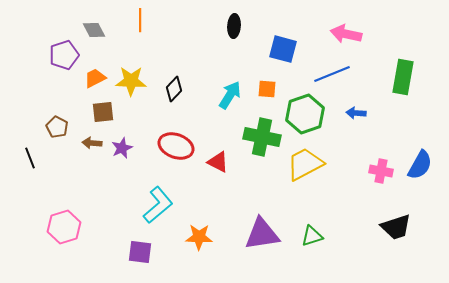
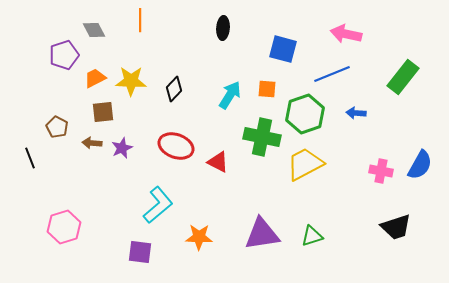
black ellipse: moved 11 px left, 2 px down
green rectangle: rotated 28 degrees clockwise
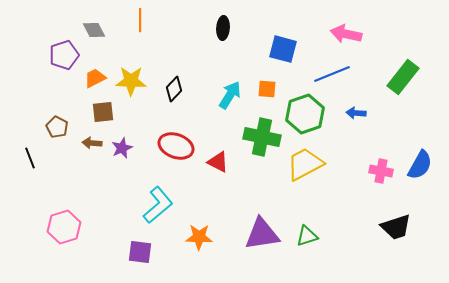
green triangle: moved 5 px left
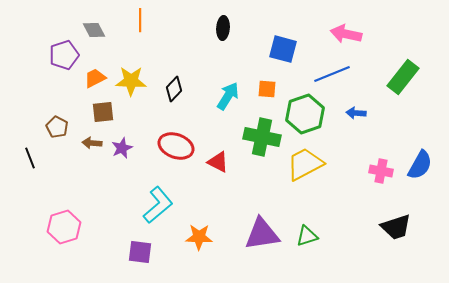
cyan arrow: moved 2 px left, 1 px down
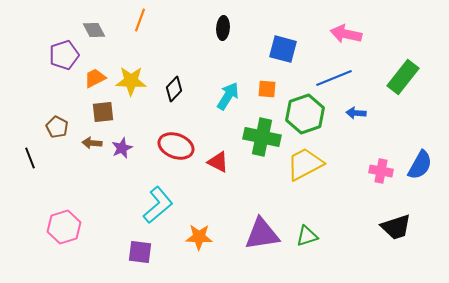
orange line: rotated 20 degrees clockwise
blue line: moved 2 px right, 4 px down
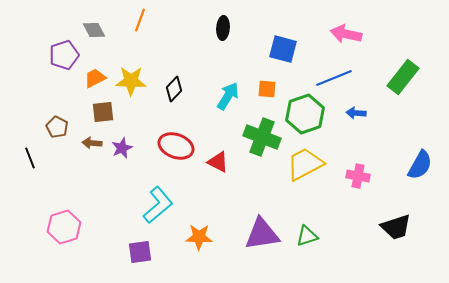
green cross: rotated 9 degrees clockwise
pink cross: moved 23 px left, 5 px down
purple square: rotated 15 degrees counterclockwise
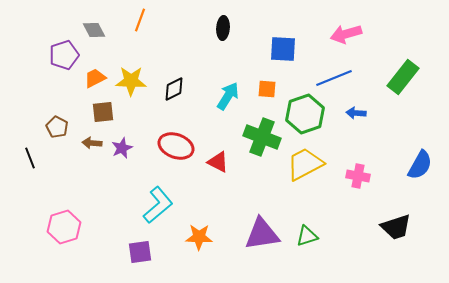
pink arrow: rotated 28 degrees counterclockwise
blue square: rotated 12 degrees counterclockwise
black diamond: rotated 20 degrees clockwise
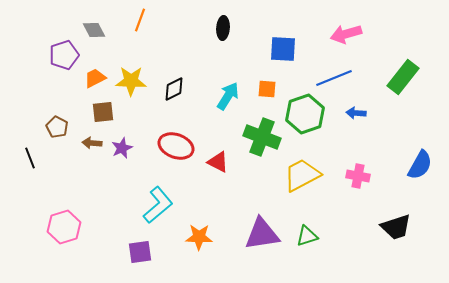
yellow trapezoid: moved 3 px left, 11 px down
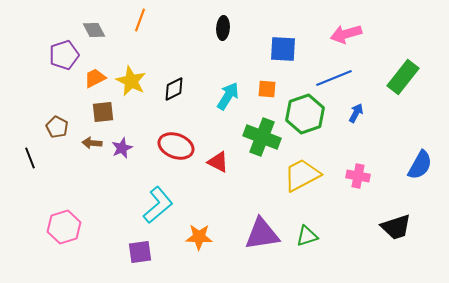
yellow star: rotated 24 degrees clockwise
blue arrow: rotated 114 degrees clockwise
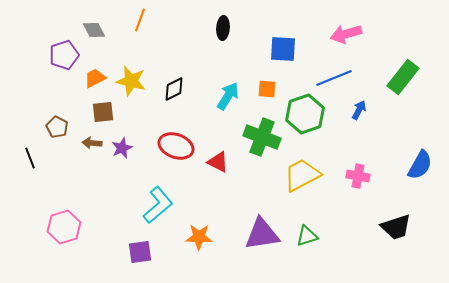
yellow star: rotated 12 degrees counterclockwise
blue arrow: moved 3 px right, 3 px up
